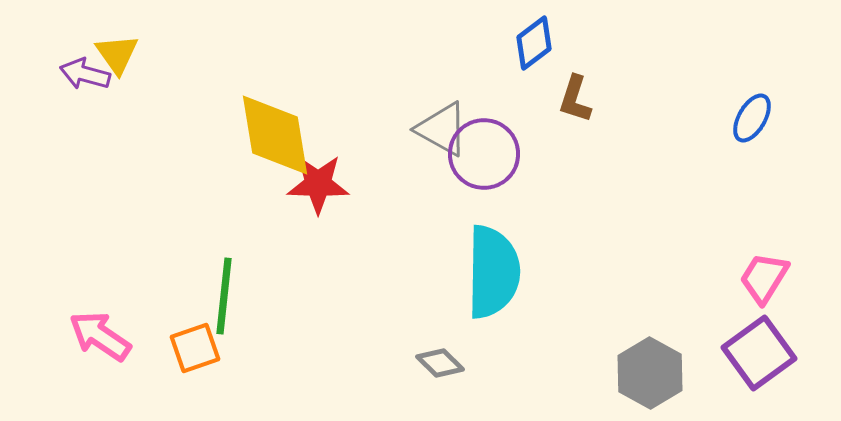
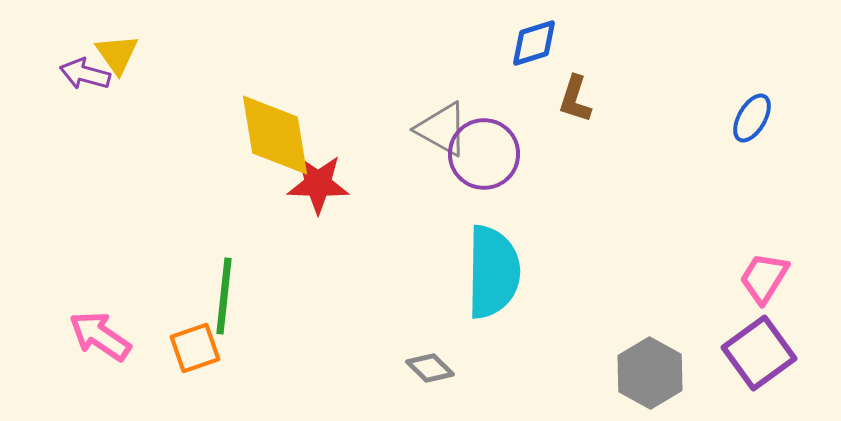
blue diamond: rotated 20 degrees clockwise
gray diamond: moved 10 px left, 5 px down
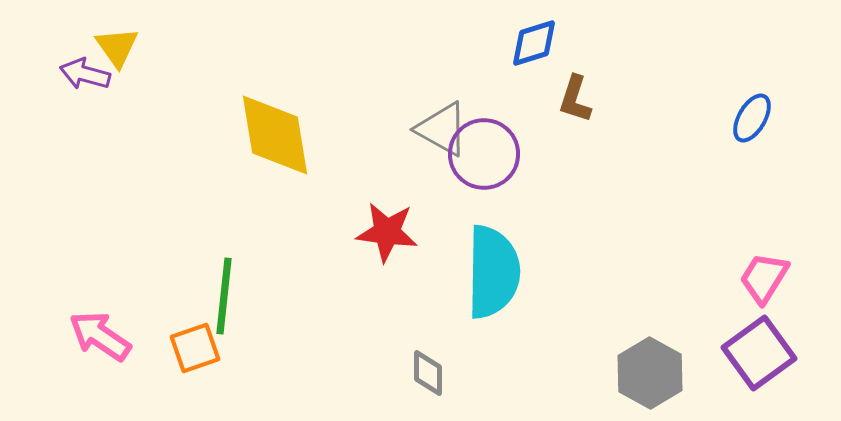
yellow triangle: moved 7 px up
red star: moved 69 px right, 48 px down; rotated 6 degrees clockwise
gray diamond: moved 2 px left, 5 px down; rotated 45 degrees clockwise
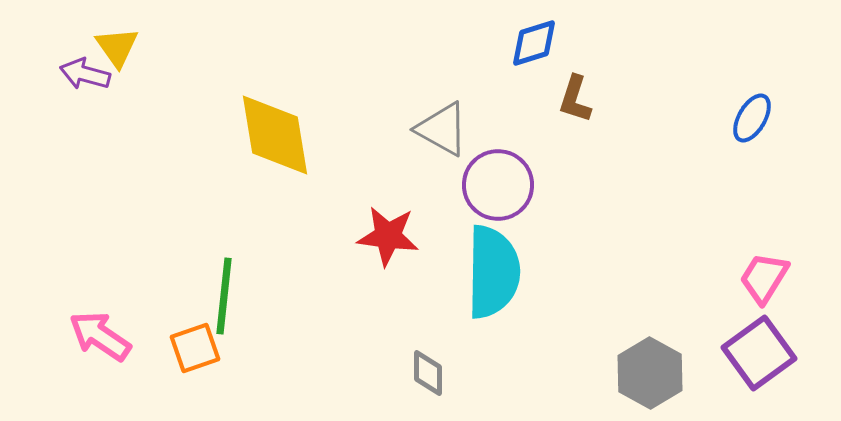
purple circle: moved 14 px right, 31 px down
red star: moved 1 px right, 4 px down
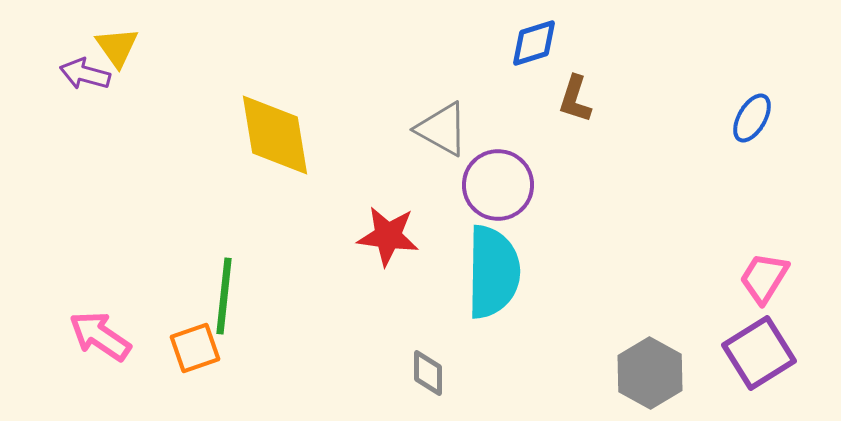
purple square: rotated 4 degrees clockwise
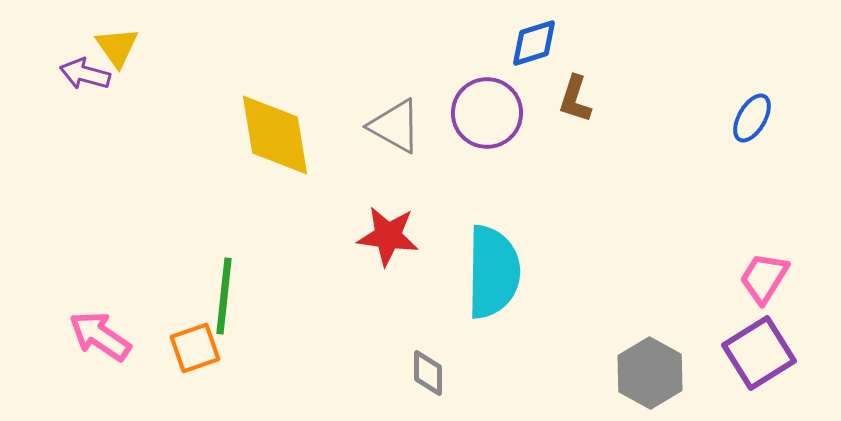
gray triangle: moved 47 px left, 3 px up
purple circle: moved 11 px left, 72 px up
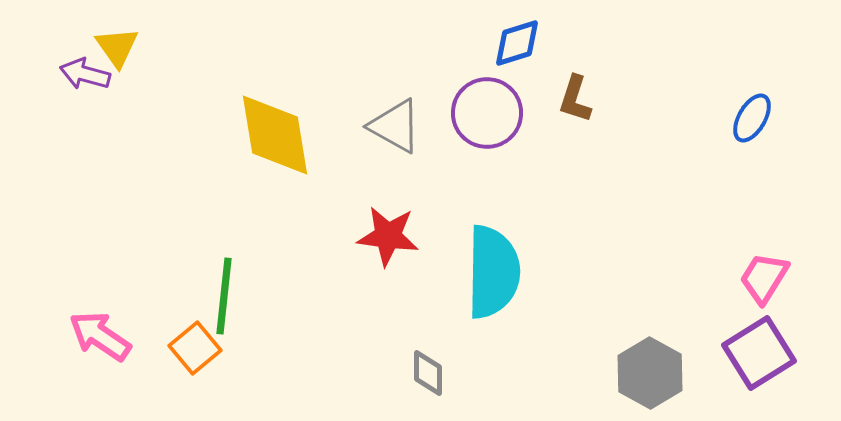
blue diamond: moved 17 px left
orange square: rotated 21 degrees counterclockwise
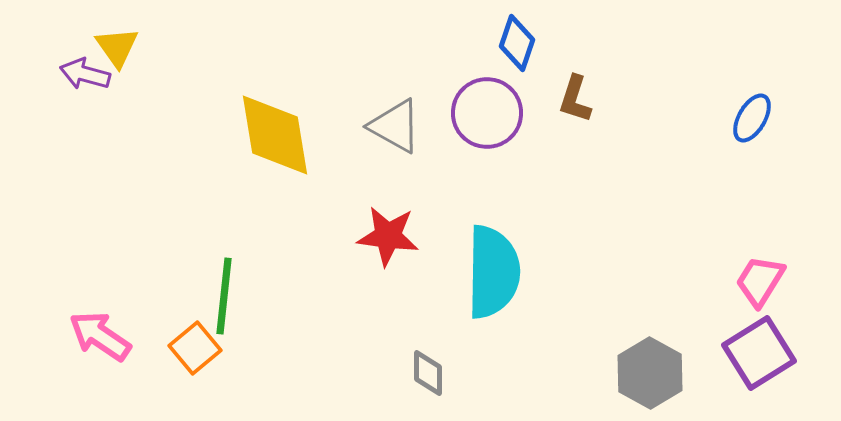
blue diamond: rotated 54 degrees counterclockwise
pink trapezoid: moved 4 px left, 3 px down
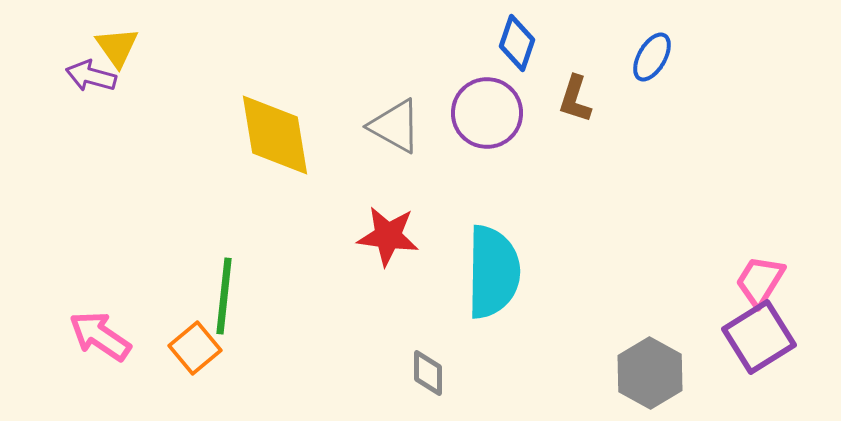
purple arrow: moved 6 px right, 2 px down
blue ellipse: moved 100 px left, 61 px up
purple square: moved 16 px up
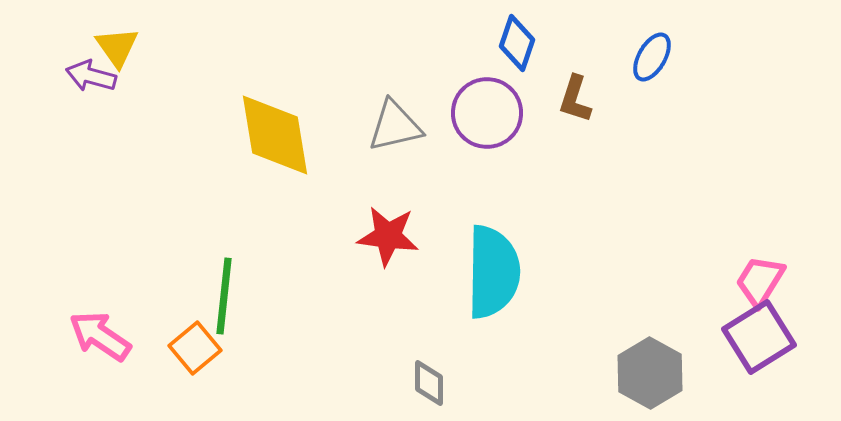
gray triangle: rotated 42 degrees counterclockwise
gray diamond: moved 1 px right, 10 px down
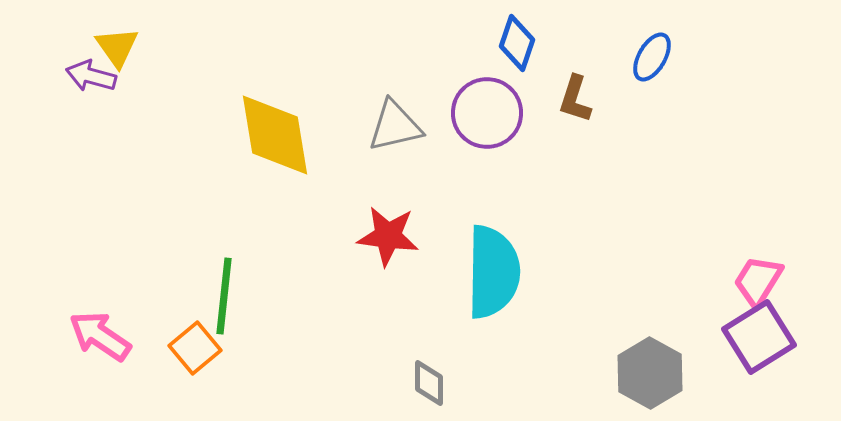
pink trapezoid: moved 2 px left
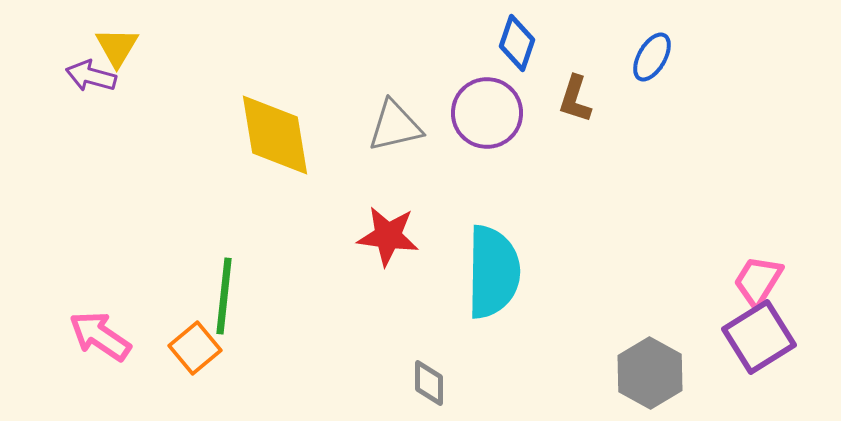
yellow triangle: rotated 6 degrees clockwise
